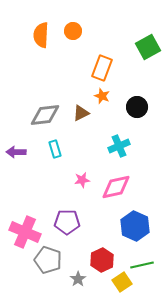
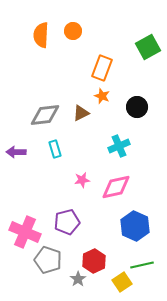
purple pentagon: rotated 15 degrees counterclockwise
red hexagon: moved 8 px left, 1 px down
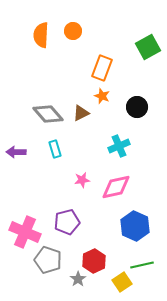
gray diamond: moved 3 px right, 1 px up; rotated 56 degrees clockwise
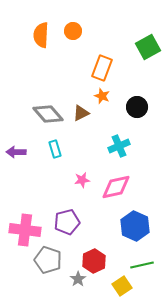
pink cross: moved 2 px up; rotated 16 degrees counterclockwise
yellow square: moved 4 px down
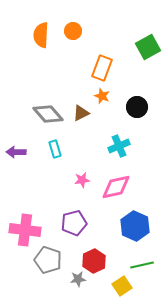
purple pentagon: moved 7 px right, 1 px down
gray star: rotated 28 degrees clockwise
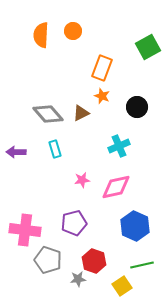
red hexagon: rotated 15 degrees counterclockwise
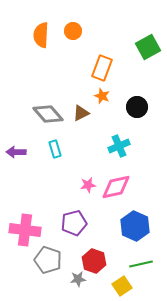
pink star: moved 6 px right, 5 px down
green line: moved 1 px left, 1 px up
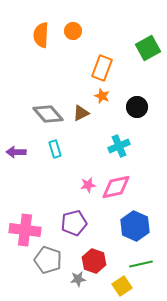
green square: moved 1 px down
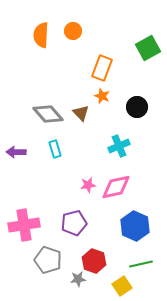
brown triangle: rotated 48 degrees counterclockwise
pink cross: moved 1 px left, 5 px up; rotated 16 degrees counterclockwise
